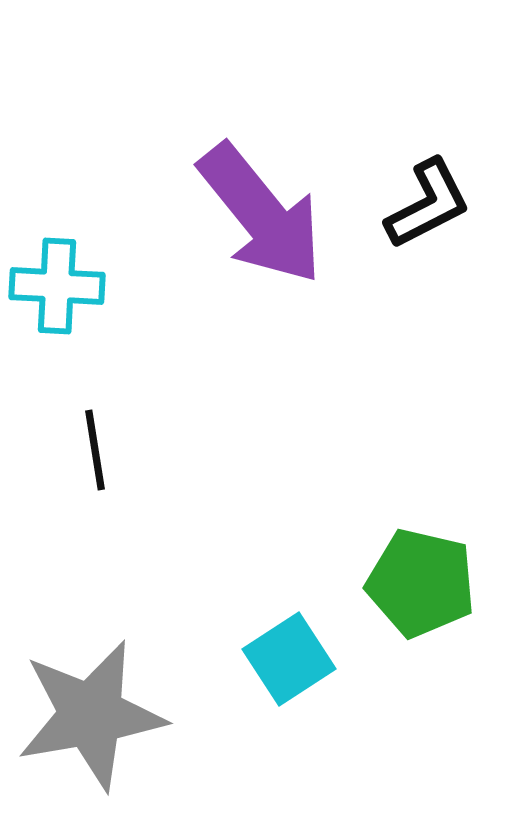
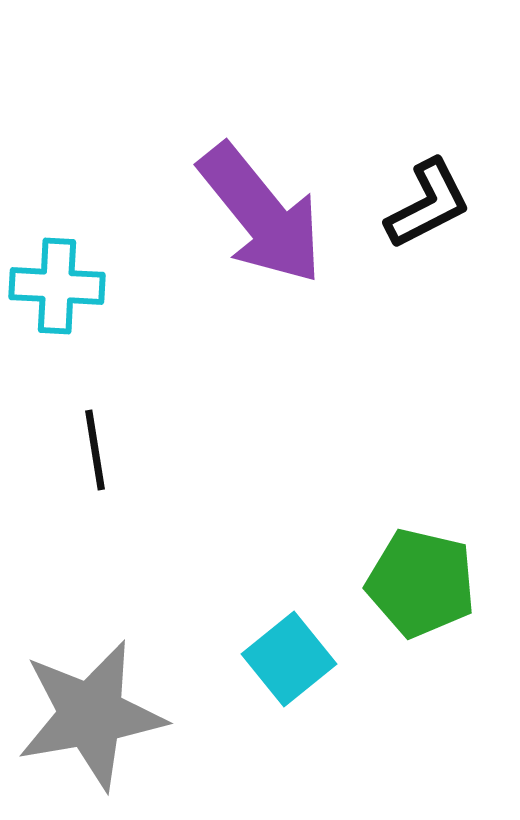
cyan square: rotated 6 degrees counterclockwise
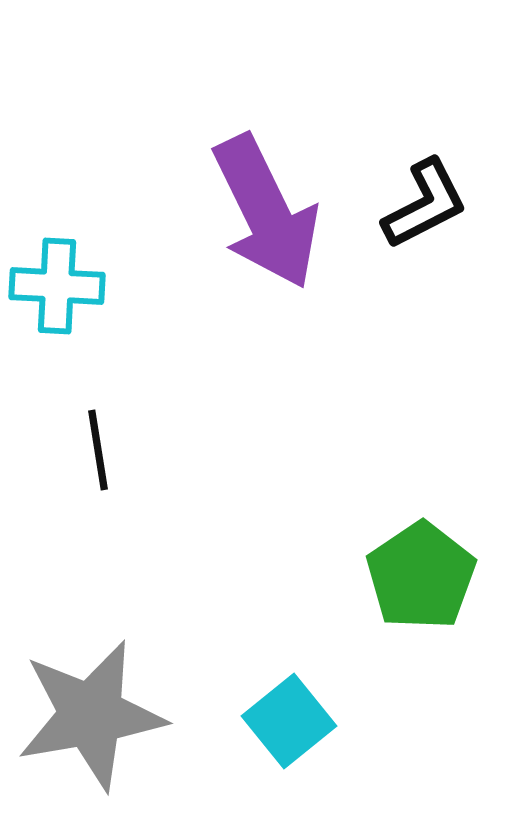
black L-shape: moved 3 px left
purple arrow: moved 5 px right, 2 px up; rotated 13 degrees clockwise
black line: moved 3 px right
green pentagon: moved 7 px up; rotated 25 degrees clockwise
cyan square: moved 62 px down
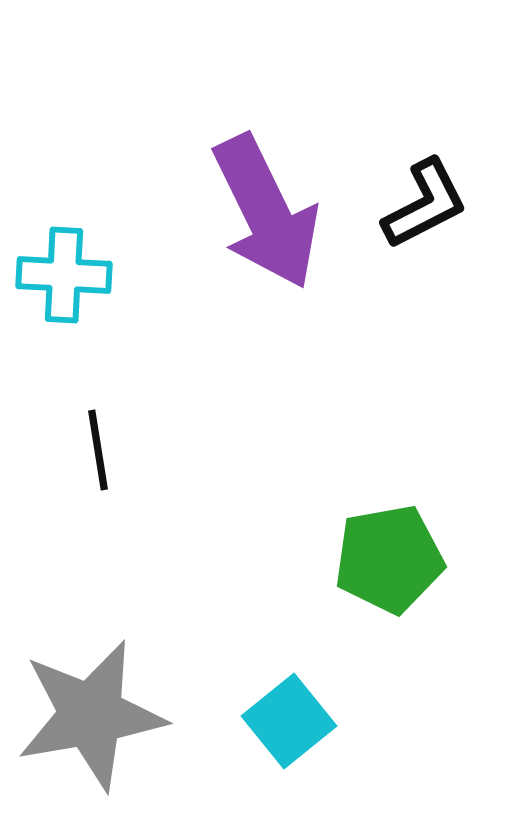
cyan cross: moved 7 px right, 11 px up
green pentagon: moved 32 px left, 17 px up; rotated 24 degrees clockwise
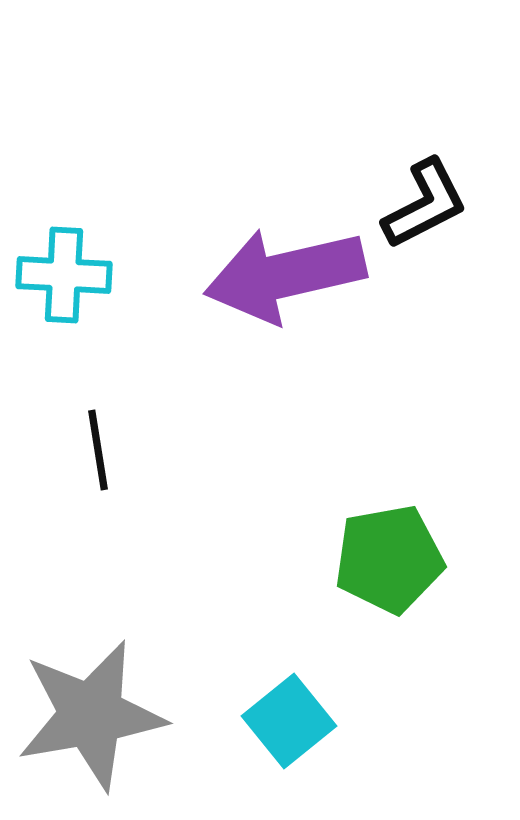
purple arrow: moved 19 px right, 63 px down; rotated 103 degrees clockwise
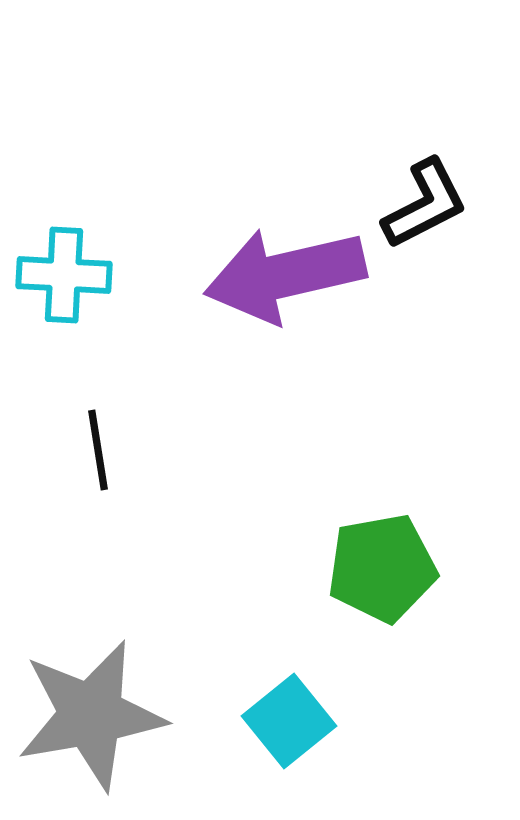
green pentagon: moved 7 px left, 9 px down
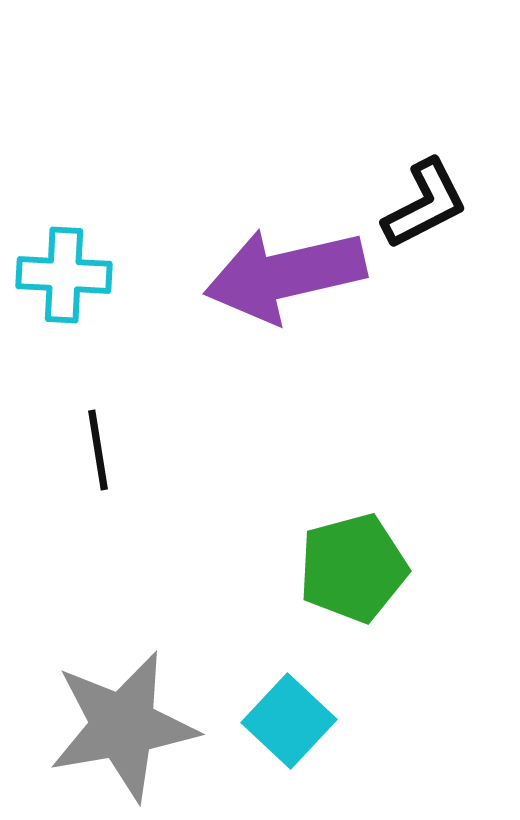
green pentagon: moved 29 px left; rotated 5 degrees counterclockwise
gray star: moved 32 px right, 11 px down
cyan square: rotated 8 degrees counterclockwise
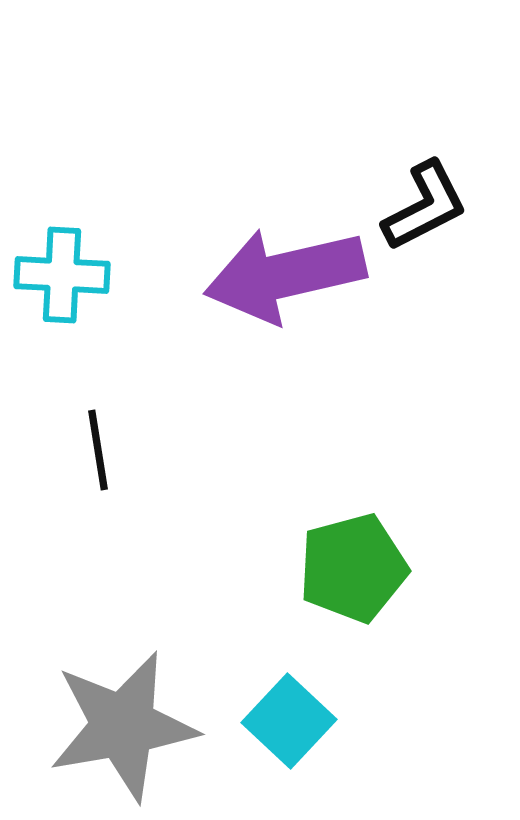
black L-shape: moved 2 px down
cyan cross: moved 2 px left
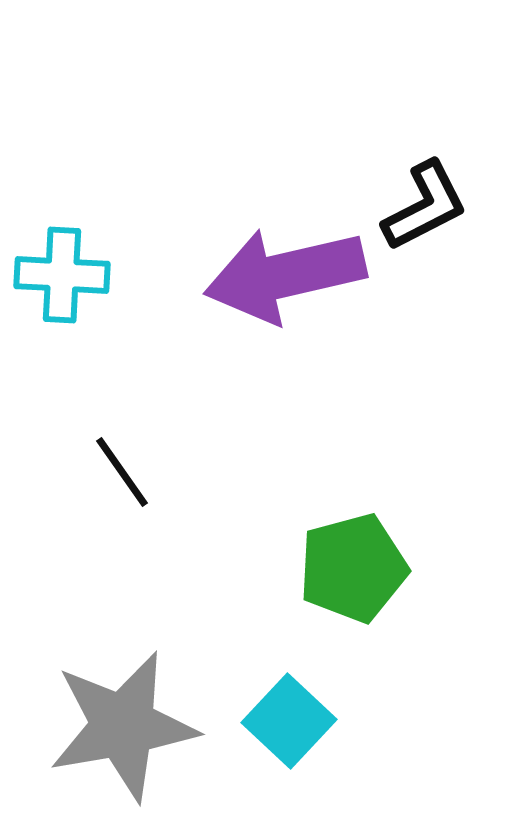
black line: moved 24 px right, 22 px down; rotated 26 degrees counterclockwise
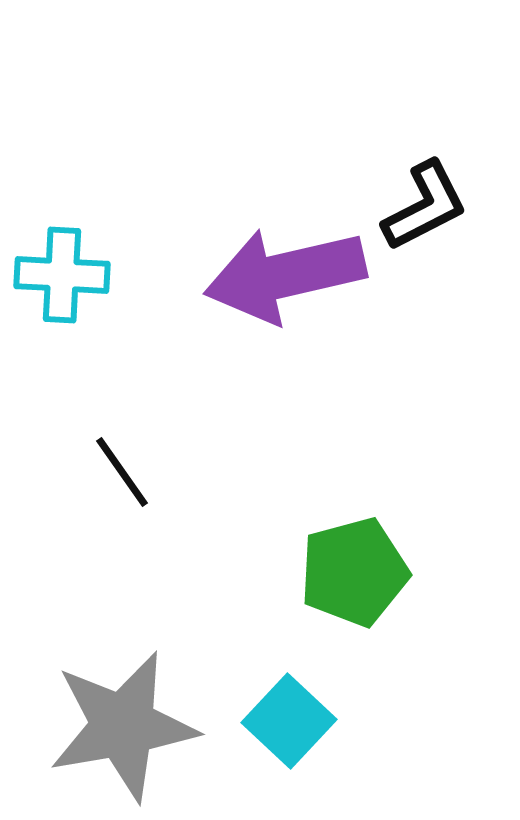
green pentagon: moved 1 px right, 4 px down
